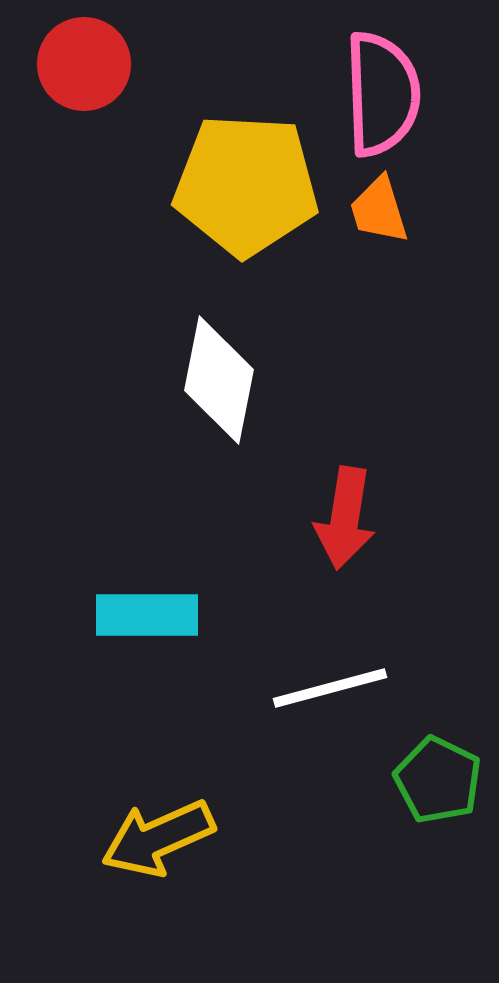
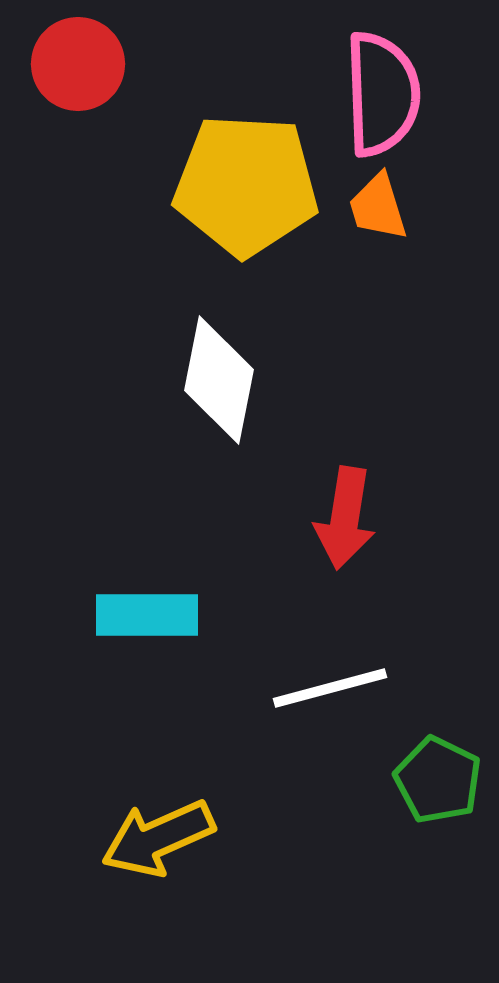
red circle: moved 6 px left
orange trapezoid: moved 1 px left, 3 px up
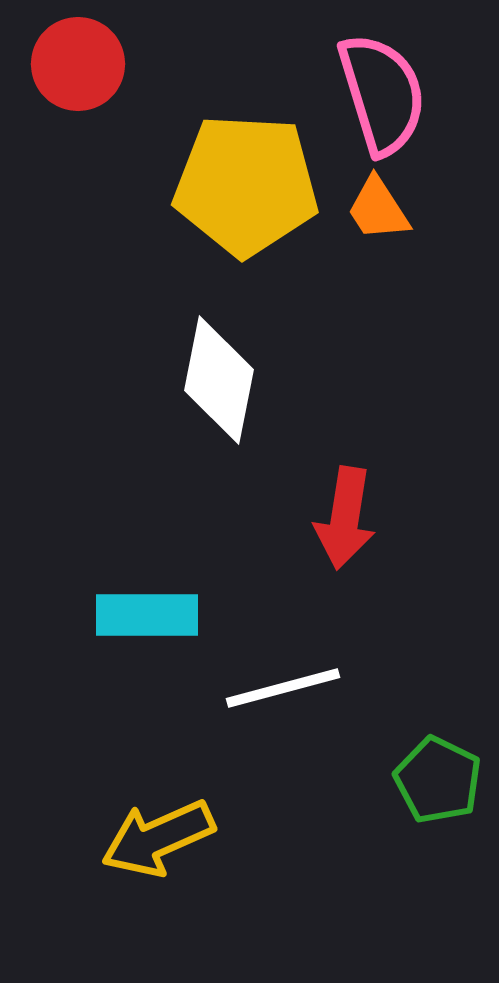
pink semicircle: rotated 15 degrees counterclockwise
orange trapezoid: moved 2 px down; rotated 16 degrees counterclockwise
white line: moved 47 px left
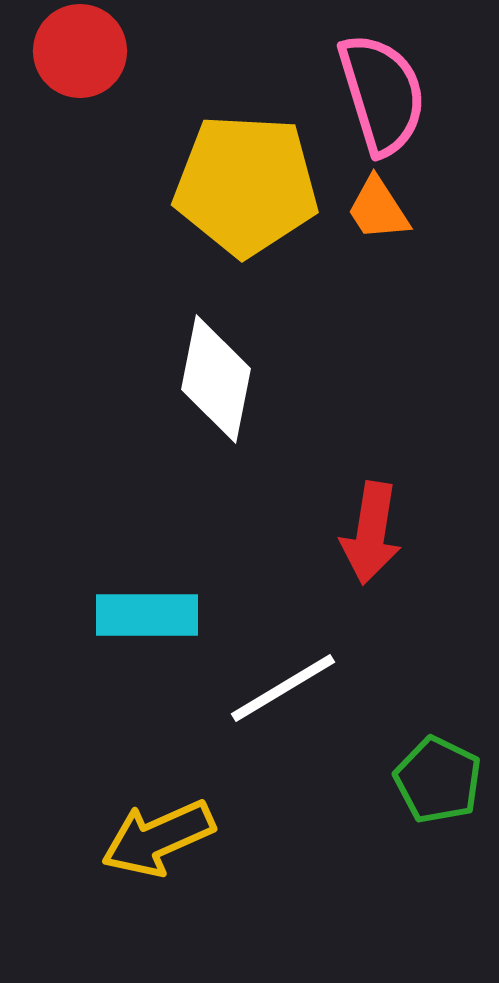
red circle: moved 2 px right, 13 px up
white diamond: moved 3 px left, 1 px up
red arrow: moved 26 px right, 15 px down
white line: rotated 16 degrees counterclockwise
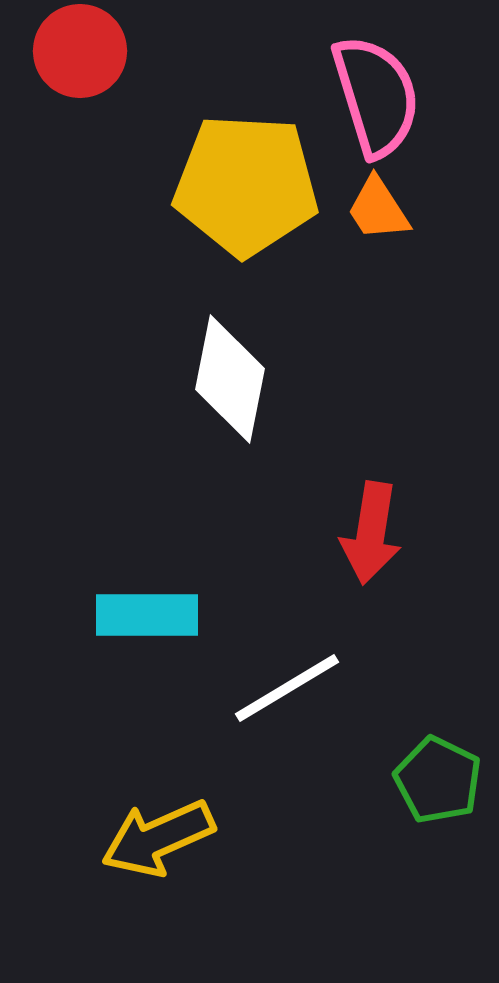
pink semicircle: moved 6 px left, 2 px down
white diamond: moved 14 px right
white line: moved 4 px right
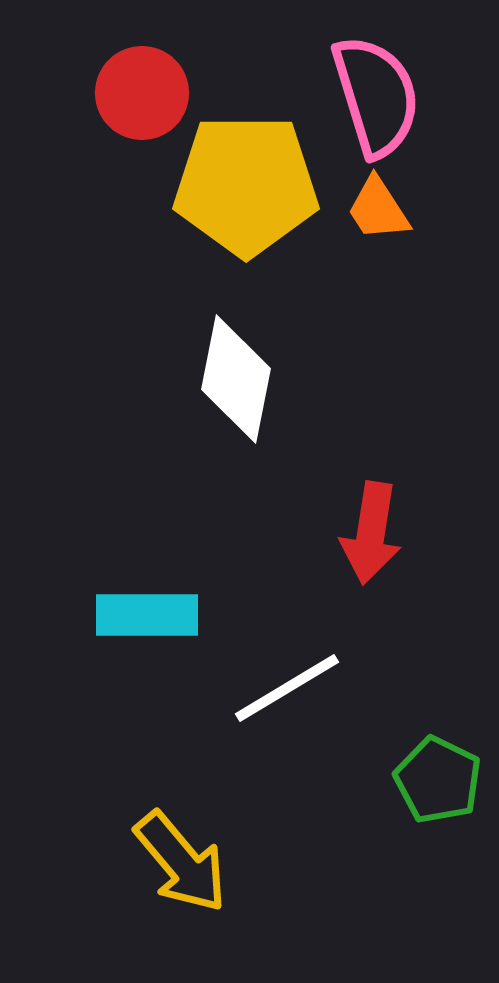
red circle: moved 62 px right, 42 px down
yellow pentagon: rotated 3 degrees counterclockwise
white diamond: moved 6 px right
yellow arrow: moved 23 px right, 24 px down; rotated 106 degrees counterclockwise
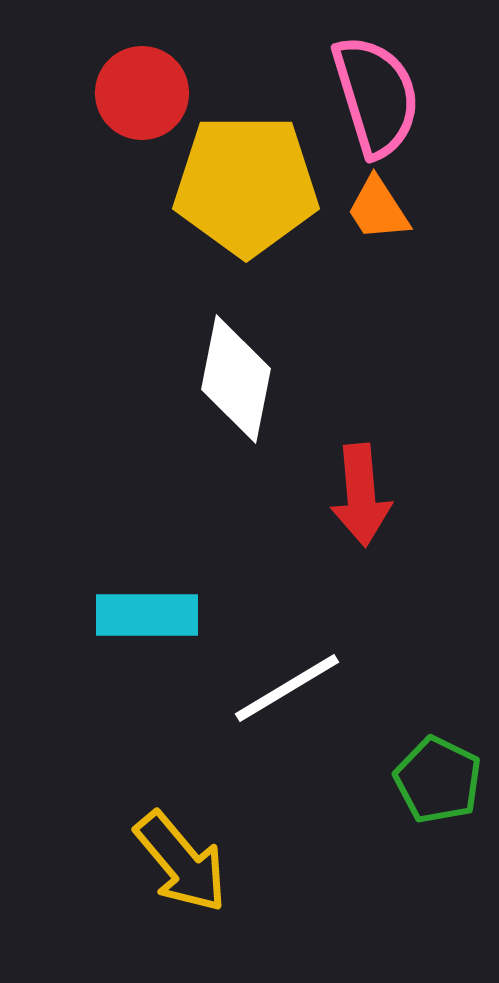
red arrow: moved 10 px left, 38 px up; rotated 14 degrees counterclockwise
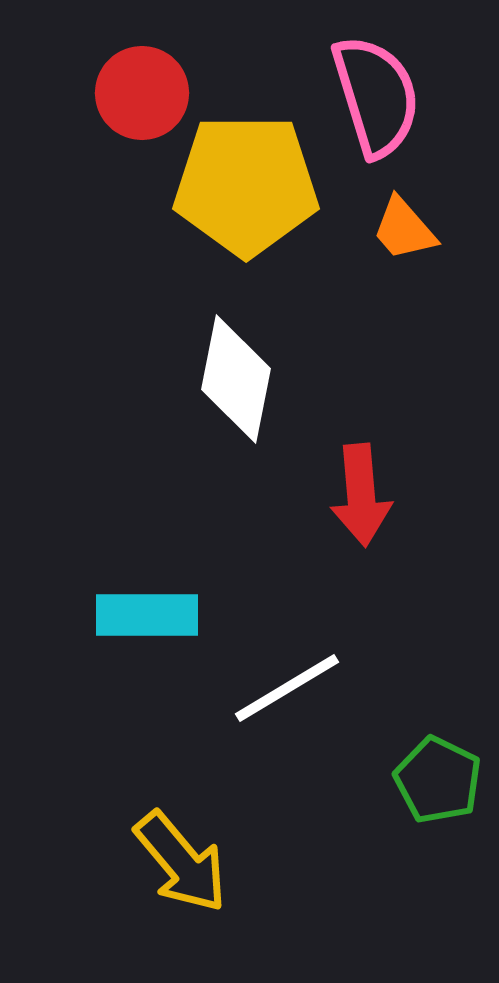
orange trapezoid: moved 26 px right, 20 px down; rotated 8 degrees counterclockwise
